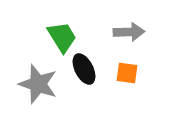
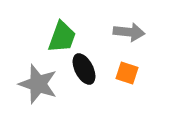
gray arrow: rotated 8 degrees clockwise
green trapezoid: rotated 52 degrees clockwise
orange square: rotated 10 degrees clockwise
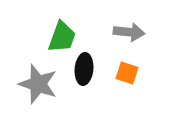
black ellipse: rotated 32 degrees clockwise
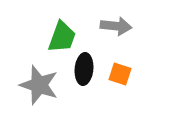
gray arrow: moved 13 px left, 6 px up
orange square: moved 7 px left, 1 px down
gray star: moved 1 px right, 1 px down
